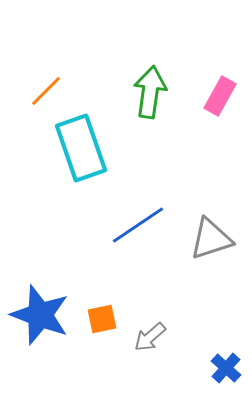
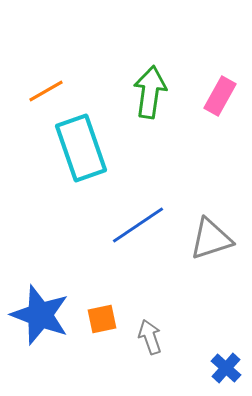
orange line: rotated 15 degrees clockwise
gray arrow: rotated 112 degrees clockwise
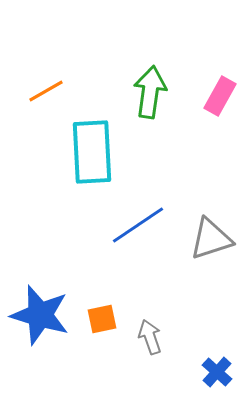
cyan rectangle: moved 11 px right, 4 px down; rotated 16 degrees clockwise
blue star: rotated 4 degrees counterclockwise
blue cross: moved 9 px left, 4 px down
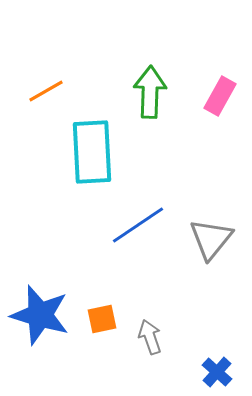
green arrow: rotated 6 degrees counterclockwise
gray triangle: rotated 33 degrees counterclockwise
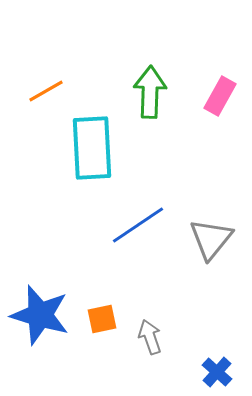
cyan rectangle: moved 4 px up
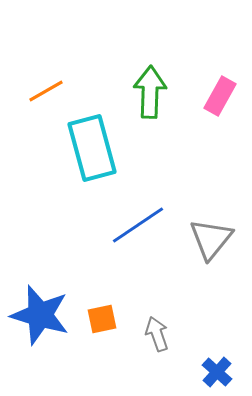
cyan rectangle: rotated 12 degrees counterclockwise
gray arrow: moved 7 px right, 3 px up
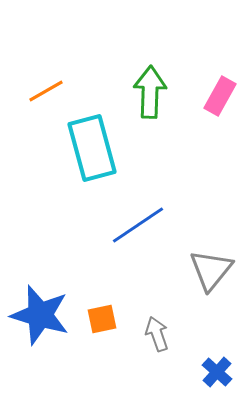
gray triangle: moved 31 px down
